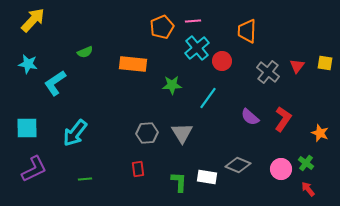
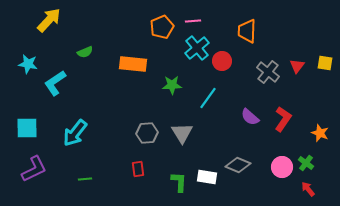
yellow arrow: moved 16 px right
pink circle: moved 1 px right, 2 px up
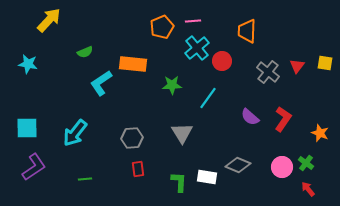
cyan L-shape: moved 46 px right
gray hexagon: moved 15 px left, 5 px down
purple L-shape: moved 2 px up; rotated 8 degrees counterclockwise
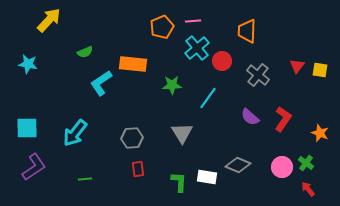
yellow square: moved 5 px left, 7 px down
gray cross: moved 10 px left, 3 px down
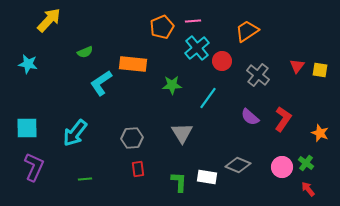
orange trapezoid: rotated 55 degrees clockwise
purple L-shape: rotated 32 degrees counterclockwise
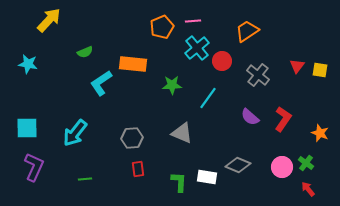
gray triangle: rotated 35 degrees counterclockwise
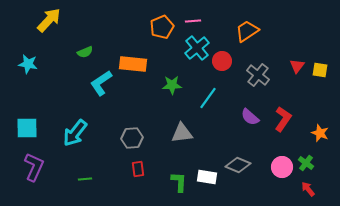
gray triangle: rotated 30 degrees counterclockwise
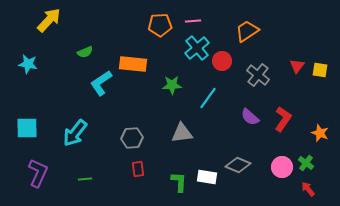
orange pentagon: moved 2 px left, 2 px up; rotated 20 degrees clockwise
purple L-shape: moved 4 px right, 6 px down
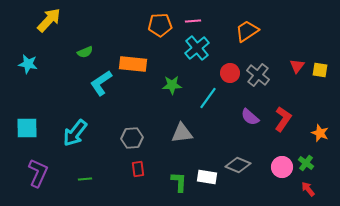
red circle: moved 8 px right, 12 px down
